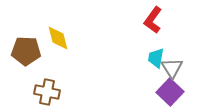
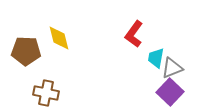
red L-shape: moved 19 px left, 14 px down
yellow diamond: moved 1 px right
gray triangle: rotated 40 degrees clockwise
brown cross: moved 1 px left, 1 px down
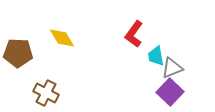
yellow diamond: moved 3 px right; rotated 16 degrees counterclockwise
brown pentagon: moved 8 px left, 2 px down
cyan trapezoid: moved 2 px up; rotated 20 degrees counterclockwise
brown cross: rotated 15 degrees clockwise
